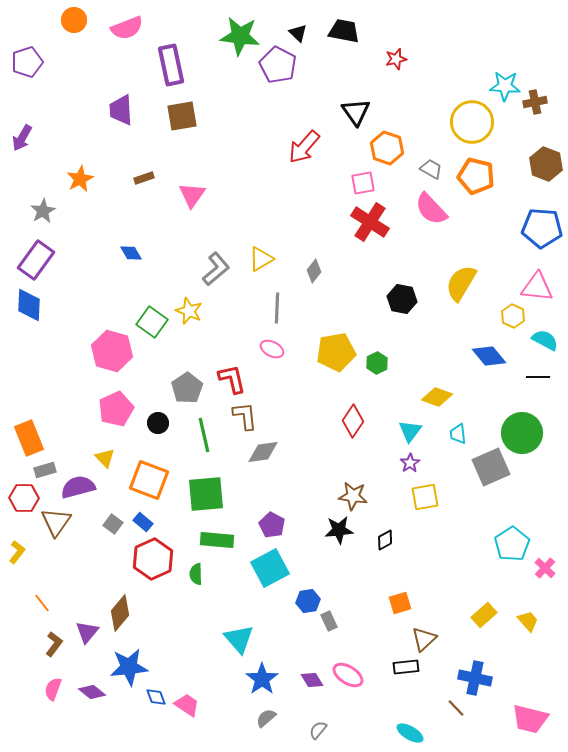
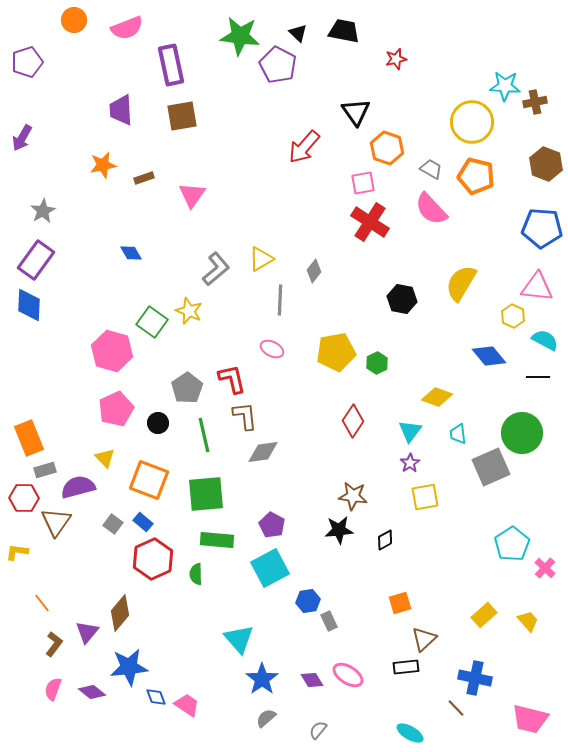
orange star at (80, 179): moved 23 px right, 14 px up; rotated 16 degrees clockwise
gray line at (277, 308): moved 3 px right, 8 px up
yellow L-shape at (17, 552): rotated 120 degrees counterclockwise
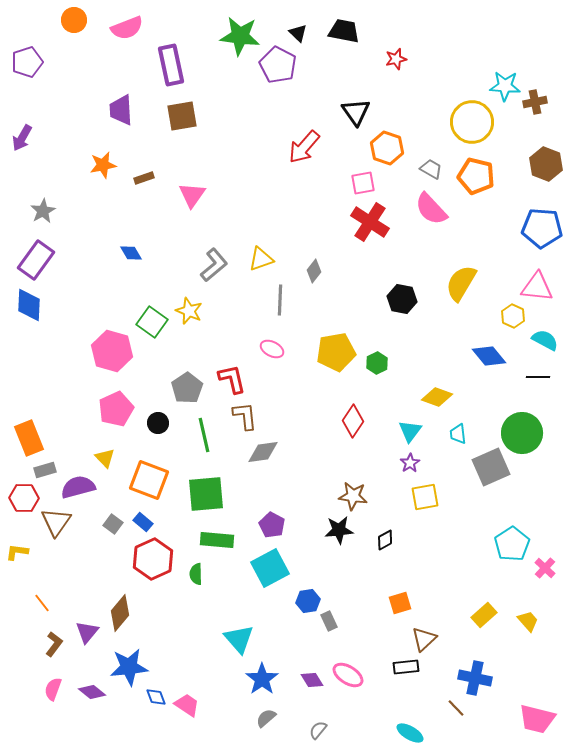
yellow triangle at (261, 259): rotated 12 degrees clockwise
gray L-shape at (216, 269): moved 2 px left, 4 px up
pink trapezoid at (530, 719): moved 7 px right
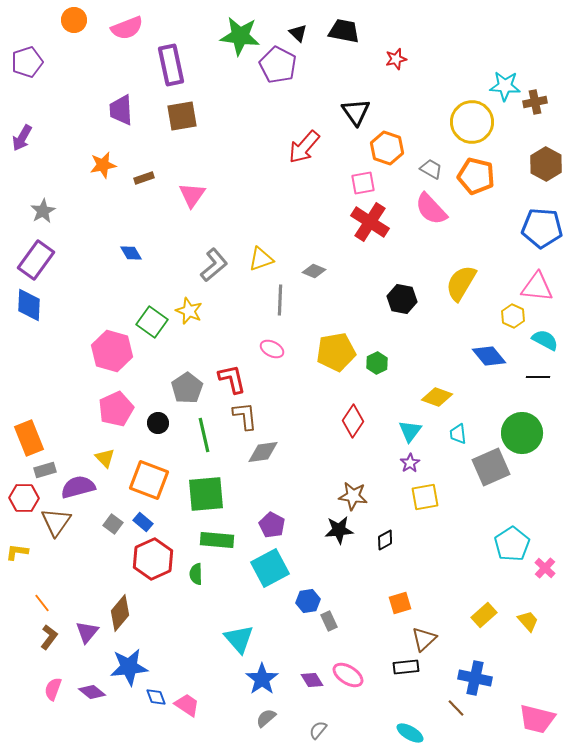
brown hexagon at (546, 164): rotated 8 degrees clockwise
gray diamond at (314, 271): rotated 75 degrees clockwise
brown L-shape at (54, 644): moved 5 px left, 7 px up
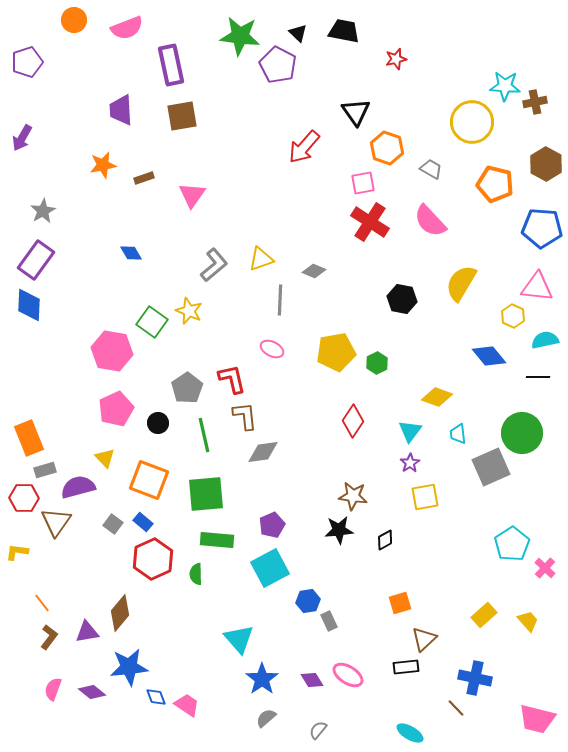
orange pentagon at (476, 176): moved 19 px right, 8 px down
pink semicircle at (431, 209): moved 1 px left, 12 px down
cyan semicircle at (545, 340): rotated 40 degrees counterclockwise
pink hexagon at (112, 351): rotated 6 degrees counterclockwise
purple pentagon at (272, 525): rotated 20 degrees clockwise
purple triangle at (87, 632): rotated 40 degrees clockwise
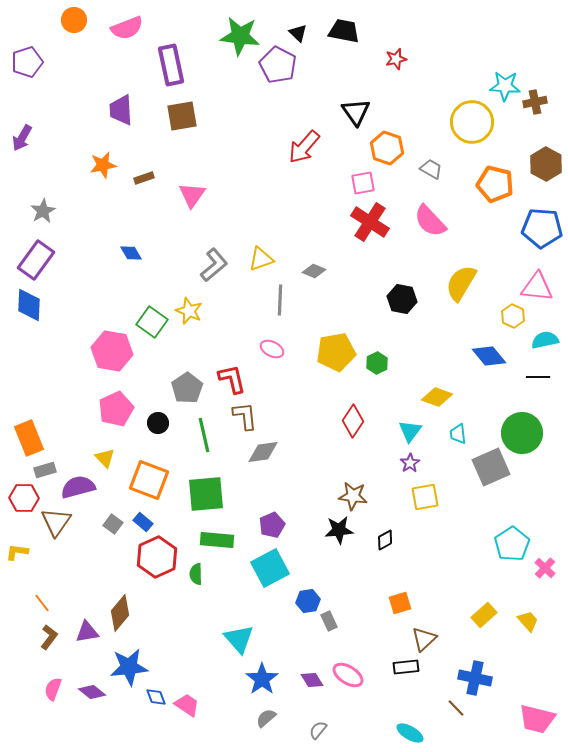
red hexagon at (153, 559): moved 4 px right, 2 px up
